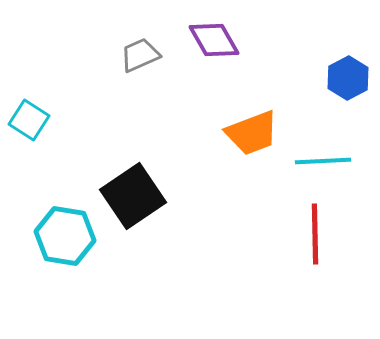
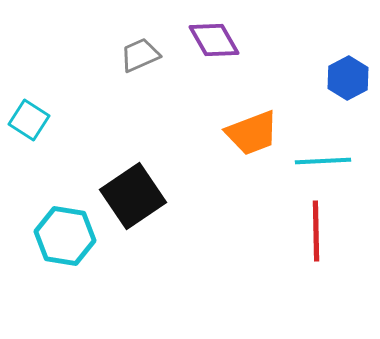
red line: moved 1 px right, 3 px up
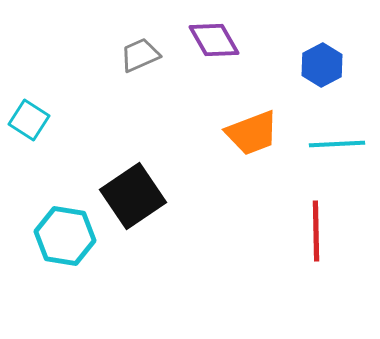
blue hexagon: moved 26 px left, 13 px up
cyan line: moved 14 px right, 17 px up
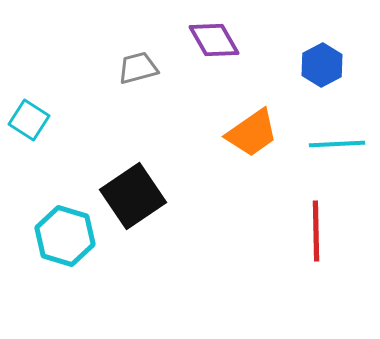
gray trapezoid: moved 2 px left, 13 px down; rotated 9 degrees clockwise
orange trapezoid: rotated 14 degrees counterclockwise
cyan hexagon: rotated 8 degrees clockwise
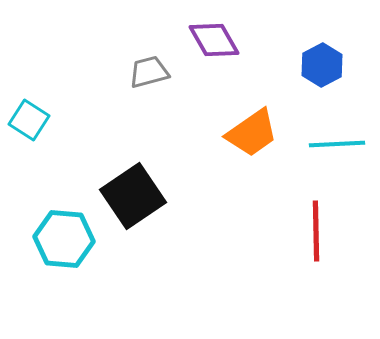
gray trapezoid: moved 11 px right, 4 px down
cyan hexagon: moved 1 px left, 3 px down; rotated 12 degrees counterclockwise
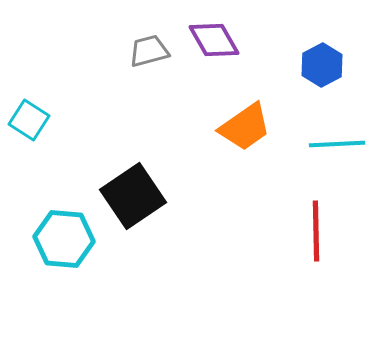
gray trapezoid: moved 21 px up
orange trapezoid: moved 7 px left, 6 px up
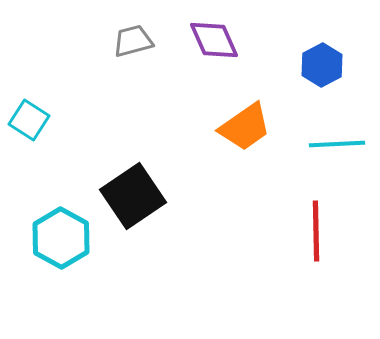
purple diamond: rotated 6 degrees clockwise
gray trapezoid: moved 16 px left, 10 px up
cyan hexagon: moved 3 px left, 1 px up; rotated 24 degrees clockwise
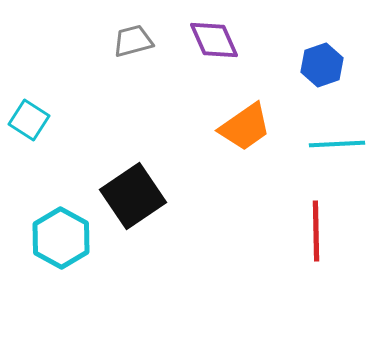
blue hexagon: rotated 9 degrees clockwise
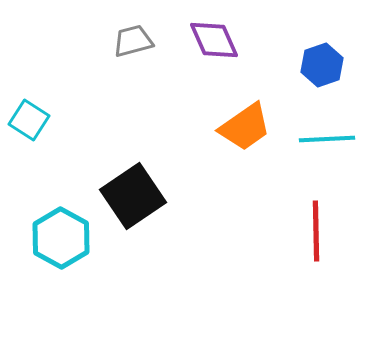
cyan line: moved 10 px left, 5 px up
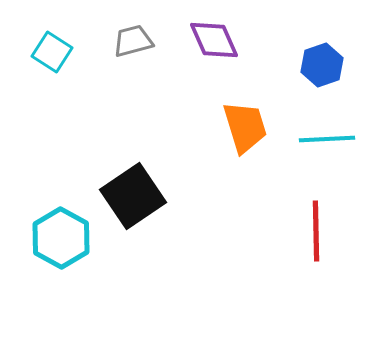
cyan square: moved 23 px right, 68 px up
orange trapezoid: rotated 72 degrees counterclockwise
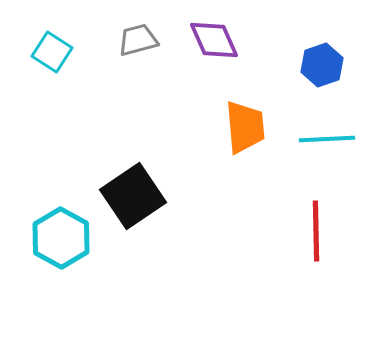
gray trapezoid: moved 5 px right, 1 px up
orange trapezoid: rotated 12 degrees clockwise
